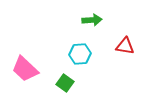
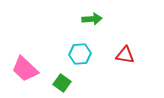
green arrow: moved 1 px up
red triangle: moved 9 px down
green square: moved 3 px left
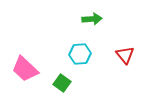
red triangle: rotated 42 degrees clockwise
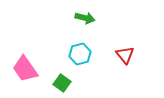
green arrow: moved 7 px left, 1 px up; rotated 18 degrees clockwise
cyan hexagon: rotated 10 degrees counterclockwise
pink trapezoid: rotated 12 degrees clockwise
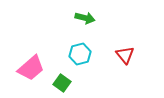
pink trapezoid: moved 6 px right, 1 px up; rotated 96 degrees counterclockwise
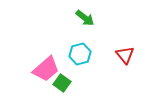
green arrow: rotated 24 degrees clockwise
pink trapezoid: moved 15 px right, 1 px down
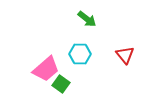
green arrow: moved 2 px right, 1 px down
cyan hexagon: rotated 15 degrees clockwise
green square: moved 1 px left, 1 px down
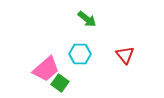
green square: moved 1 px left, 1 px up
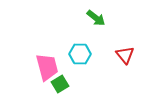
green arrow: moved 9 px right, 1 px up
pink trapezoid: moved 1 px right, 2 px up; rotated 64 degrees counterclockwise
green square: moved 1 px down; rotated 24 degrees clockwise
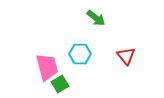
red triangle: moved 1 px right, 1 px down
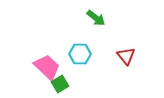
pink trapezoid: rotated 32 degrees counterclockwise
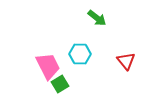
green arrow: moved 1 px right
red triangle: moved 5 px down
pink trapezoid: moved 1 px right, 1 px up; rotated 20 degrees clockwise
